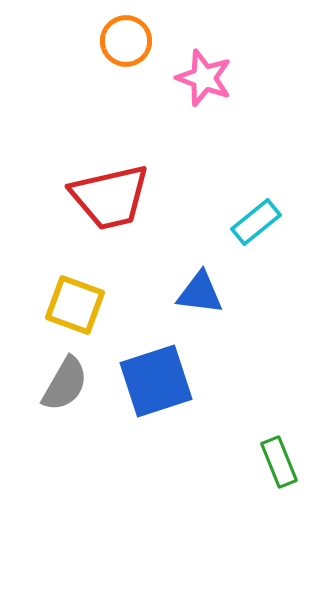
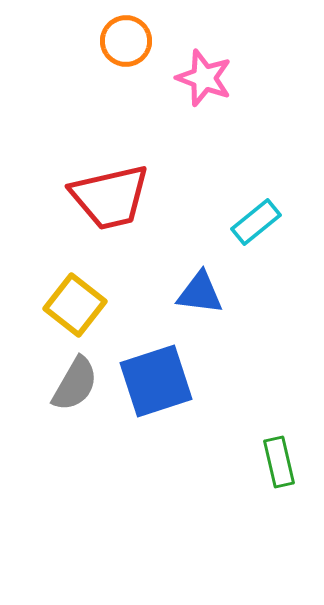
yellow square: rotated 18 degrees clockwise
gray semicircle: moved 10 px right
green rectangle: rotated 9 degrees clockwise
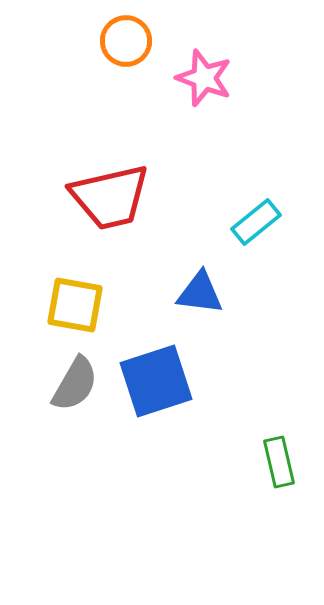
yellow square: rotated 28 degrees counterclockwise
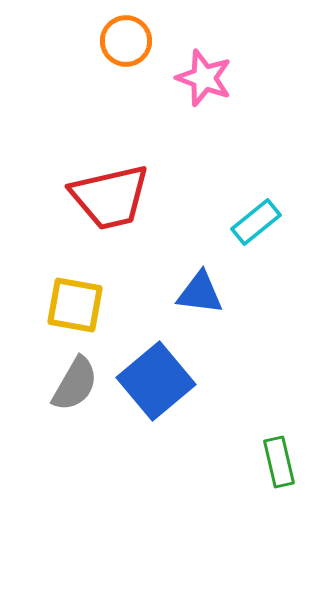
blue square: rotated 22 degrees counterclockwise
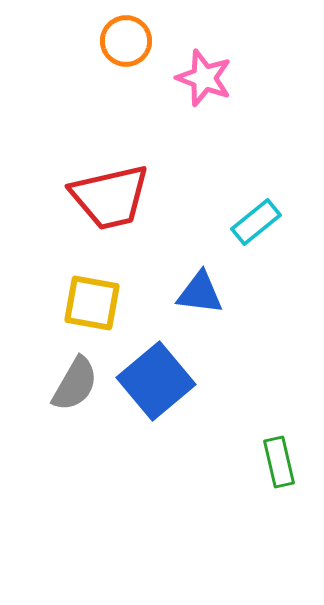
yellow square: moved 17 px right, 2 px up
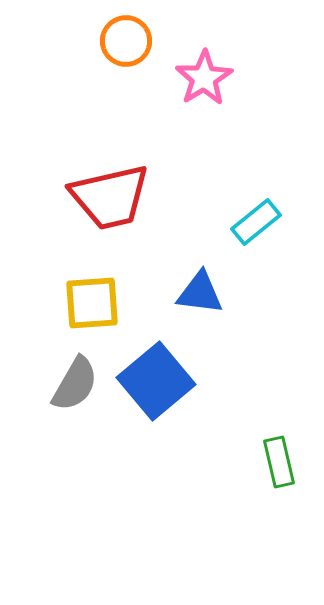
pink star: rotated 20 degrees clockwise
yellow square: rotated 14 degrees counterclockwise
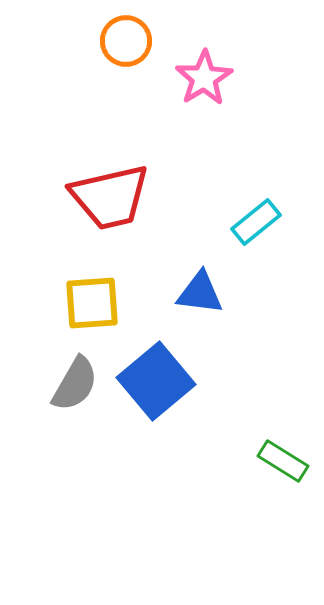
green rectangle: moved 4 px right, 1 px up; rotated 45 degrees counterclockwise
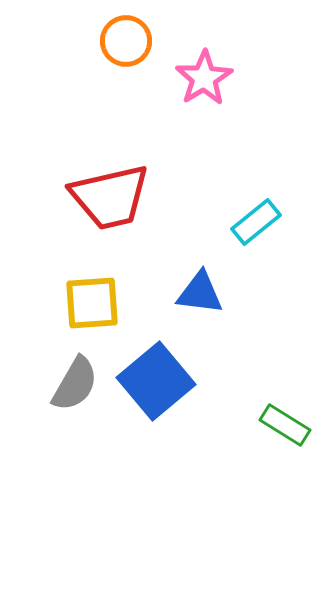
green rectangle: moved 2 px right, 36 px up
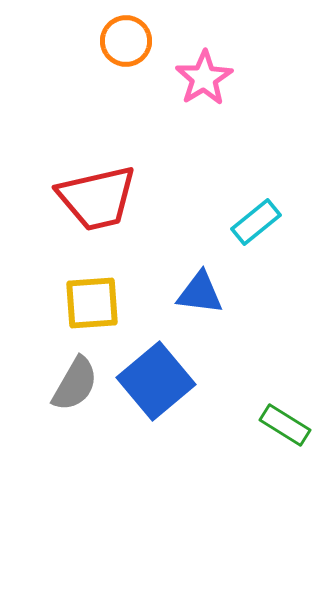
red trapezoid: moved 13 px left, 1 px down
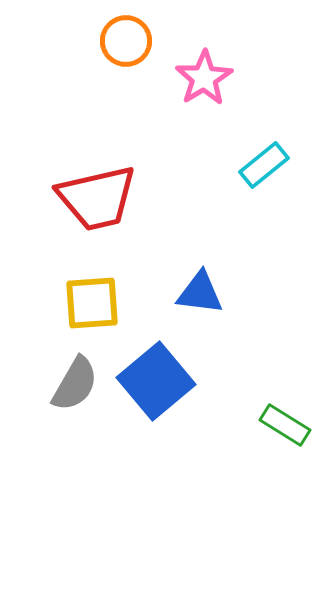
cyan rectangle: moved 8 px right, 57 px up
